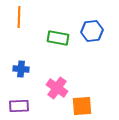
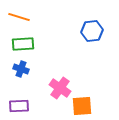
orange line: rotated 75 degrees counterclockwise
green rectangle: moved 35 px left, 6 px down; rotated 15 degrees counterclockwise
blue cross: rotated 14 degrees clockwise
pink cross: moved 3 px right
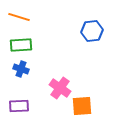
green rectangle: moved 2 px left, 1 px down
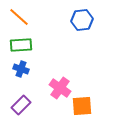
orange line: rotated 25 degrees clockwise
blue hexagon: moved 10 px left, 11 px up
purple rectangle: moved 2 px right, 1 px up; rotated 42 degrees counterclockwise
